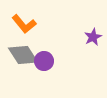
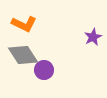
orange L-shape: rotated 25 degrees counterclockwise
purple circle: moved 9 px down
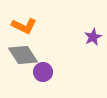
orange L-shape: moved 2 px down
purple circle: moved 1 px left, 2 px down
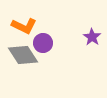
purple star: moved 1 px left; rotated 12 degrees counterclockwise
purple circle: moved 29 px up
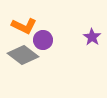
purple circle: moved 3 px up
gray diamond: rotated 20 degrees counterclockwise
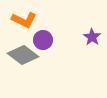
orange L-shape: moved 6 px up
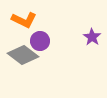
purple circle: moved 3 px left, 1 px down
